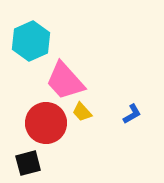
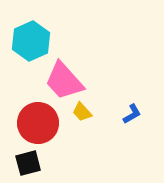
pink trapezoid: moved 1 px left
red circle: moved 8 px left
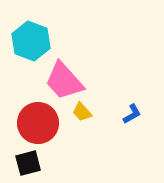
cyan hexagon: rotated 15 degrees counterclockwise
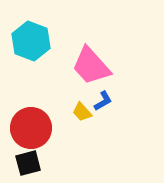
pink trapezoid: moved 27 px right, 15 px up
blue L-shape: moved 29 px left, 13 px up
red circle: moved 7 px left, 5 px down
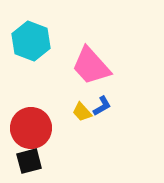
blue L-shape: moved 1 px left, 5 px down
black square: moved 1 px right, 2 px up
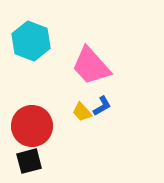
red circle: moved 1 px right, 2 px up
